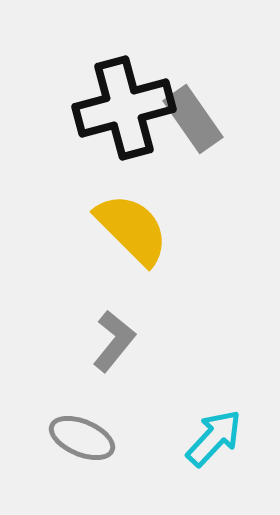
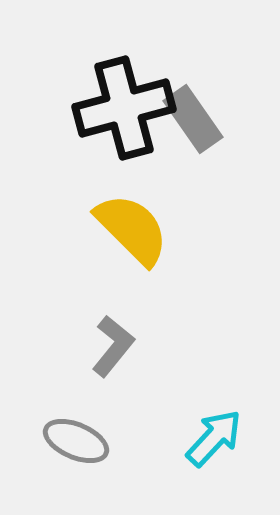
gray L-shape: moved 1 px left, 5 px down
gray ellipse: moved 6 px left, 3 px down
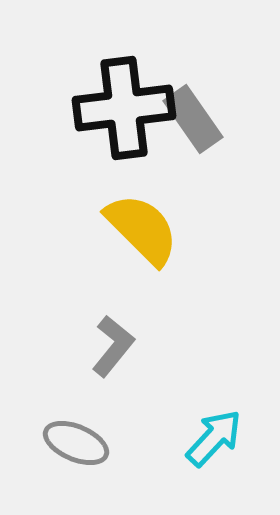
black cross: rotated 8 degrees clockwise
yellow semicircle: moved 10 px right
gray ellipse: moved 2 px down
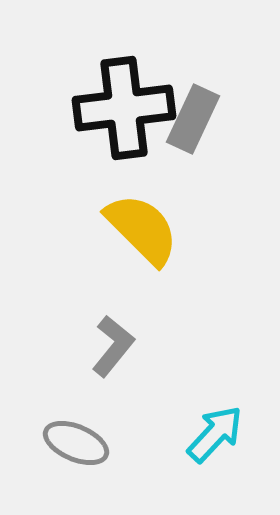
gray rectangle: rotated 60 degrees clockwise
cyan arrow: moved 1 px right, 4 px up
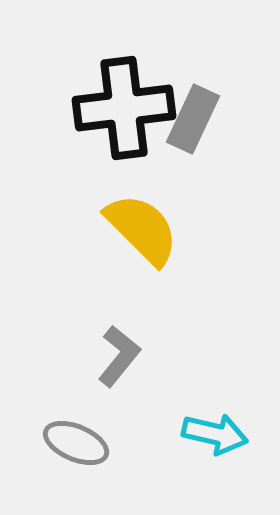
gray L-shape: moved 6 px right, 10 px down
cyan arrow: rotated 60 degrees clockwise
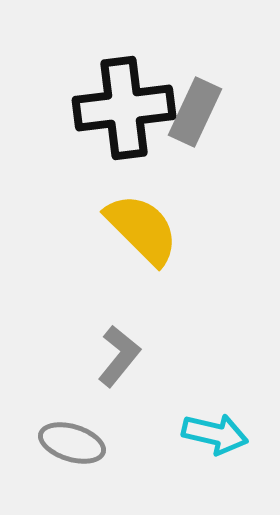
gray rectangle: moved 2 px right, 7 px up
gray ellipse: moved 4 px left; rotated 6 degrees counterclockwise
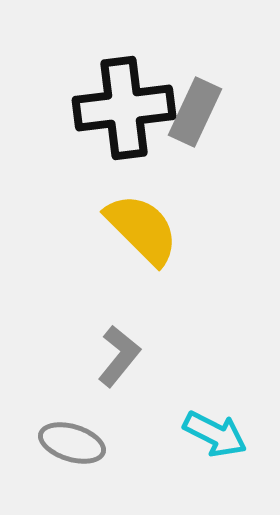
cyan arrow: rotated 14 degrees clockwise
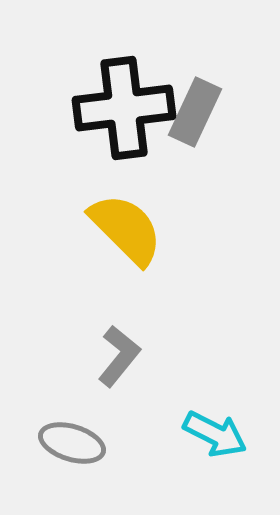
yellow semicircle: moved 16 px left
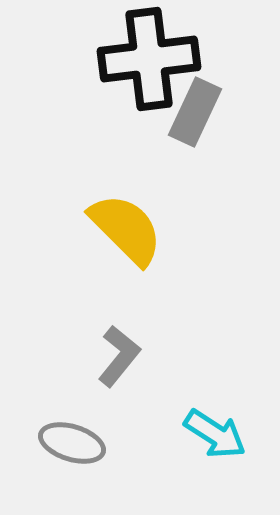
black cross: moved 25 px right, 49 px up
cyan arrow: rotated 6 degrees clockwise
